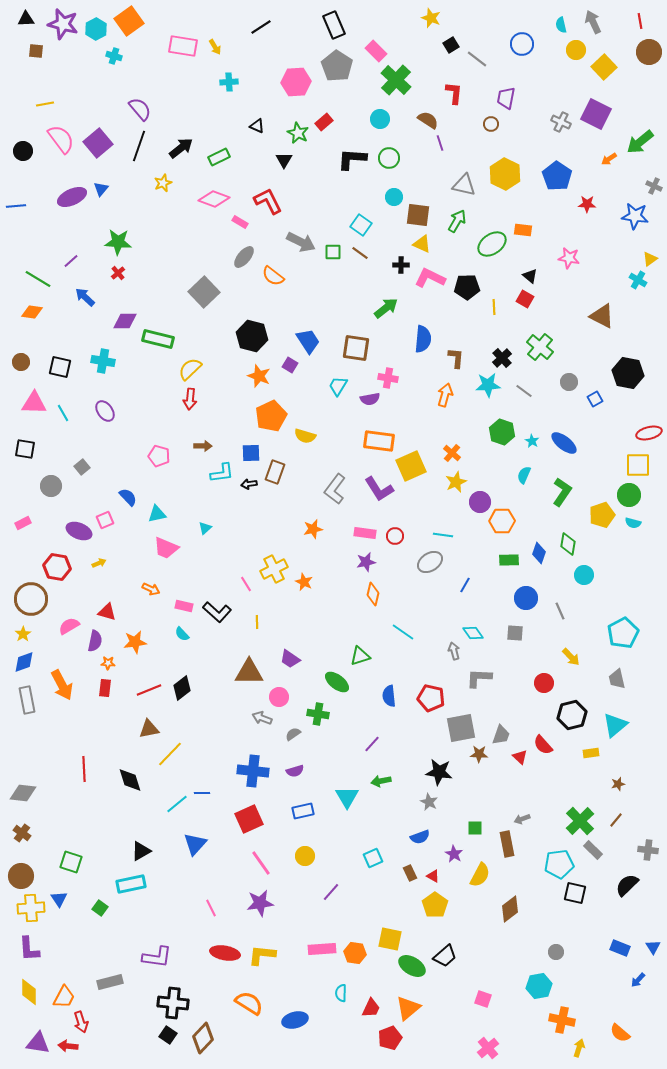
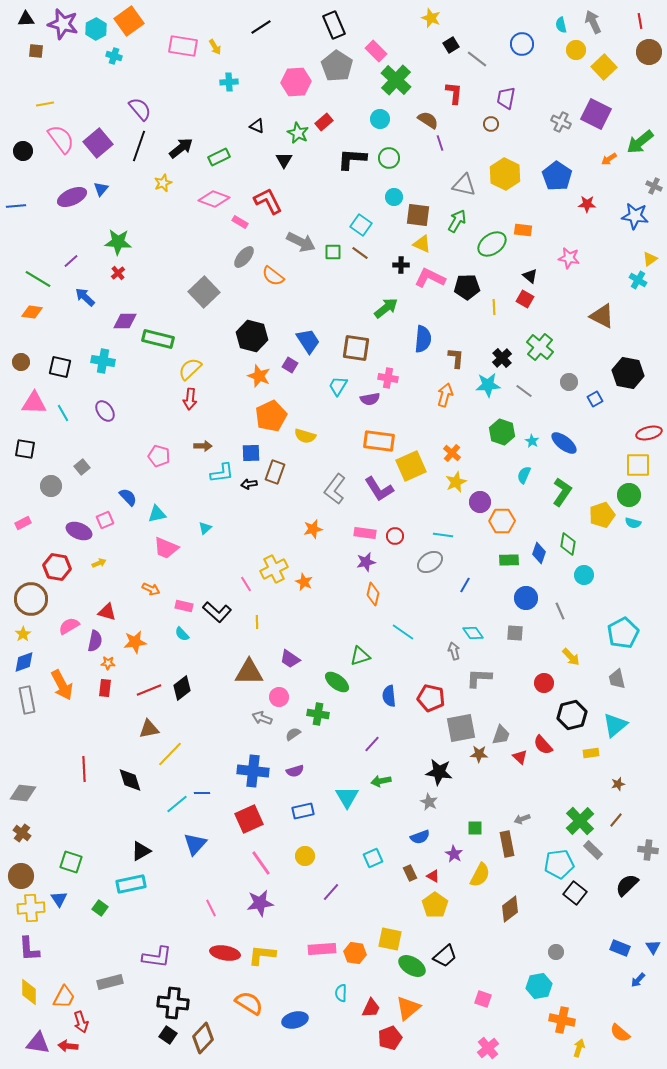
black square at (575, 893): rotated 25 degrees clockwise
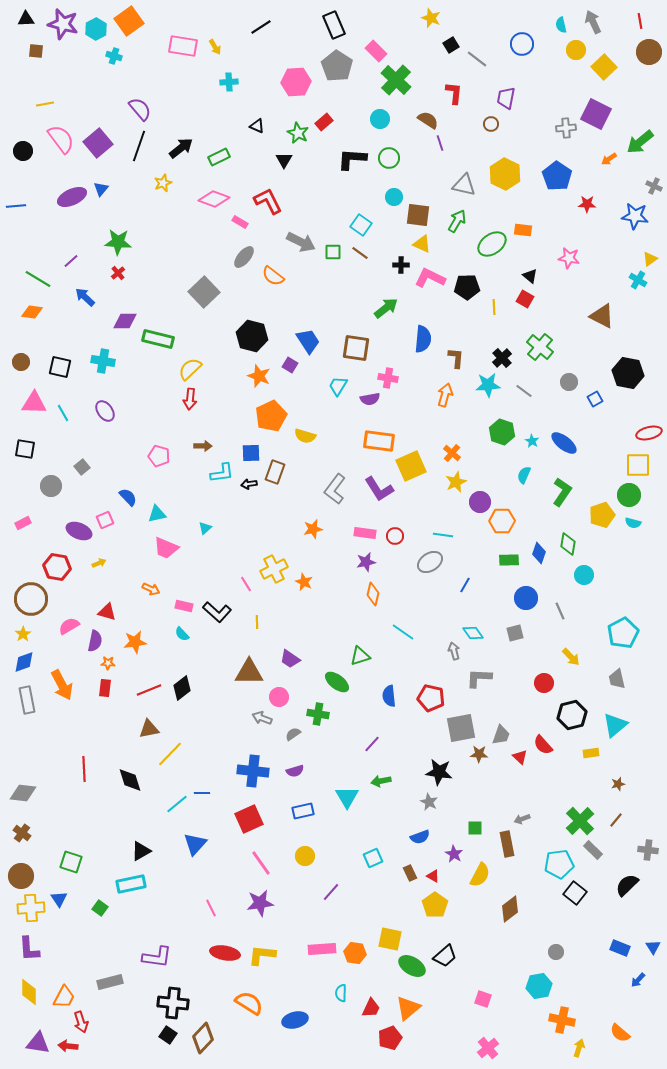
gray cross at (561, 122): moved 5 px right, 6 px down; rotated 30 degrees counterclockwise
gray square at (515, 633): rotated 18 degrees counterclockwise
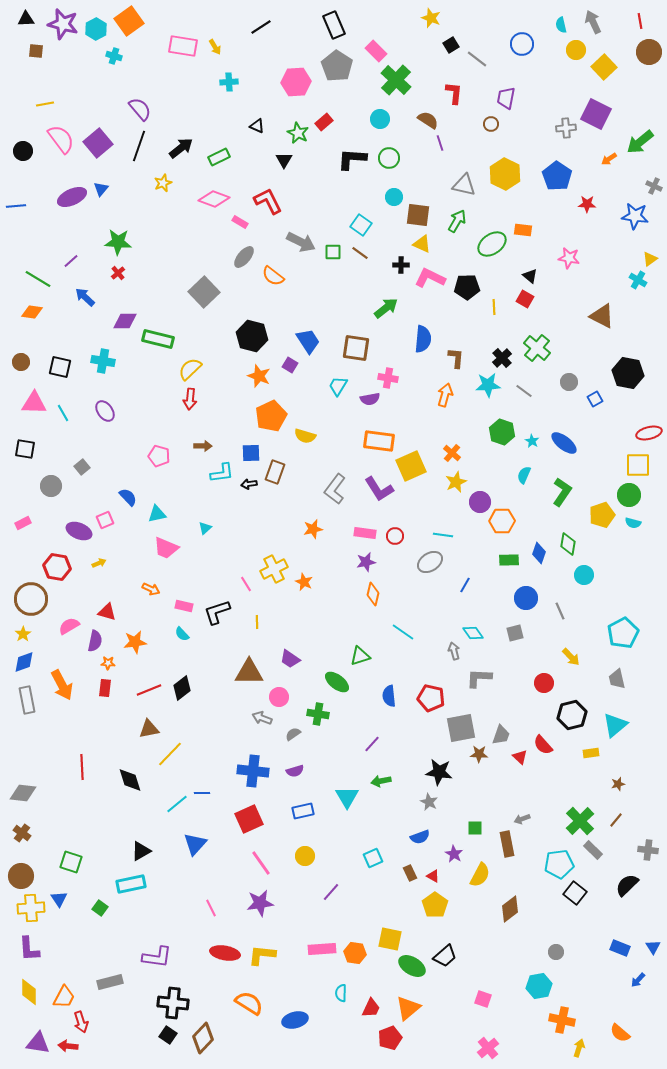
green cross at (540, 347): moved 3 px left, 1 px down
black L-shape at (217, 612): rotated 120 degrees clockwise
red line at (84, 769): moved 2 px left, 2 px up
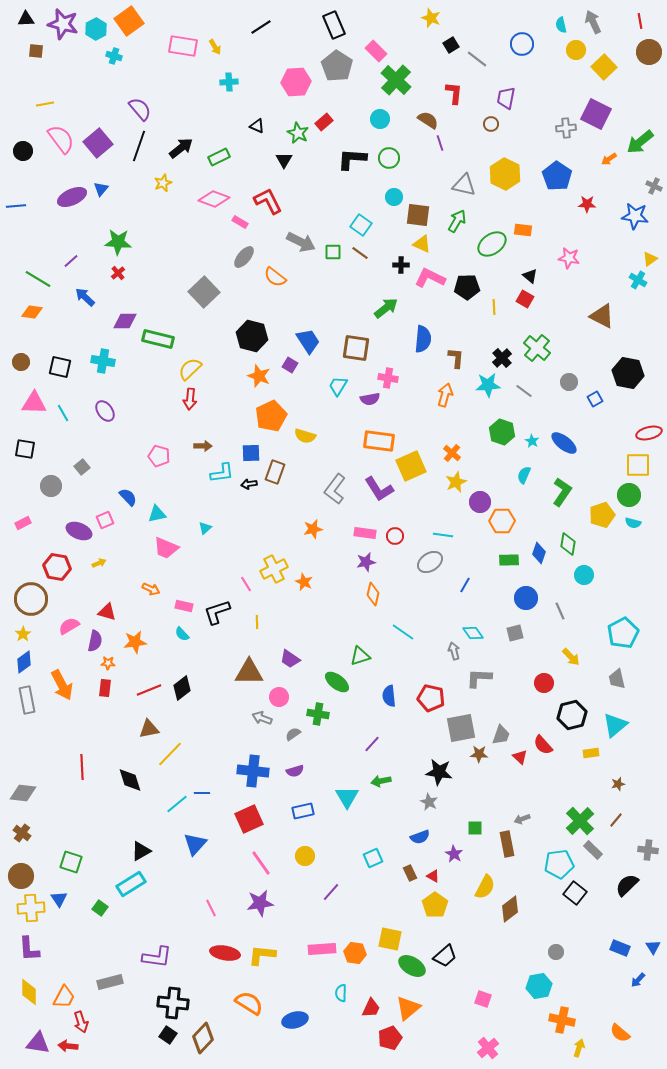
orange semicircle at (273, 276): moved 2 px right, 1 px down
blue diamond at (24, 662): rotated 15 degrees counterclockwise
yellow semicircle at (480, 875): moved 5 px right, 12 px down
cyan rectangle at (131, 884): rotated 20 degrees counterclockwise
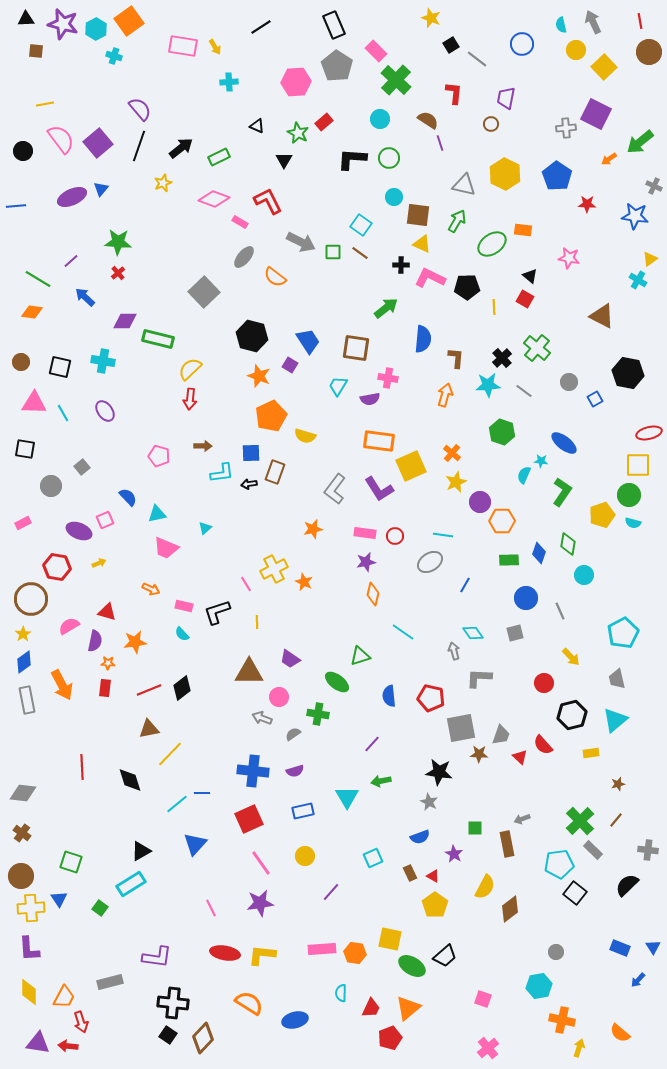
cyan star at (532, 441): moved 9 px right, 20 px down; rotated 24 degrees counterclockwise
cyan triangle at (615, 725): moved 5 px up
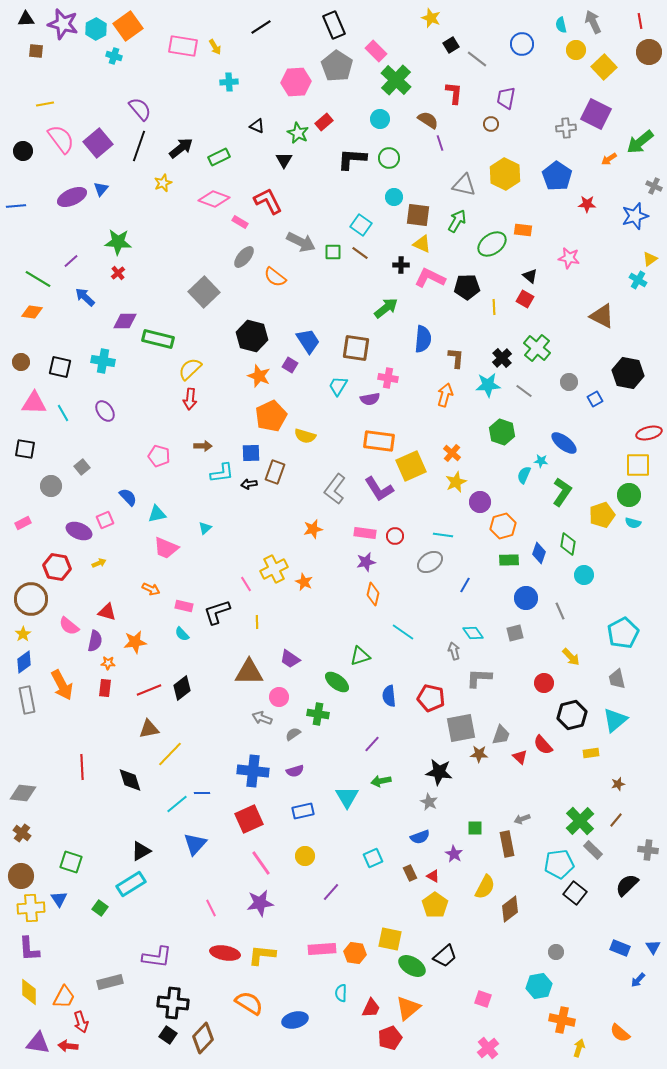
orange square at (129, 21): moved 1 px left, 5 px down
blue star at (635, 216): rotated 24 degrees counterclockwise
orange hexagon at (502, 521): moved 1 px right, 5 px down; rotated 15 degrees counterclockwise
pink semicircle at (69, 626): rotated 110 degrees counterclockwise
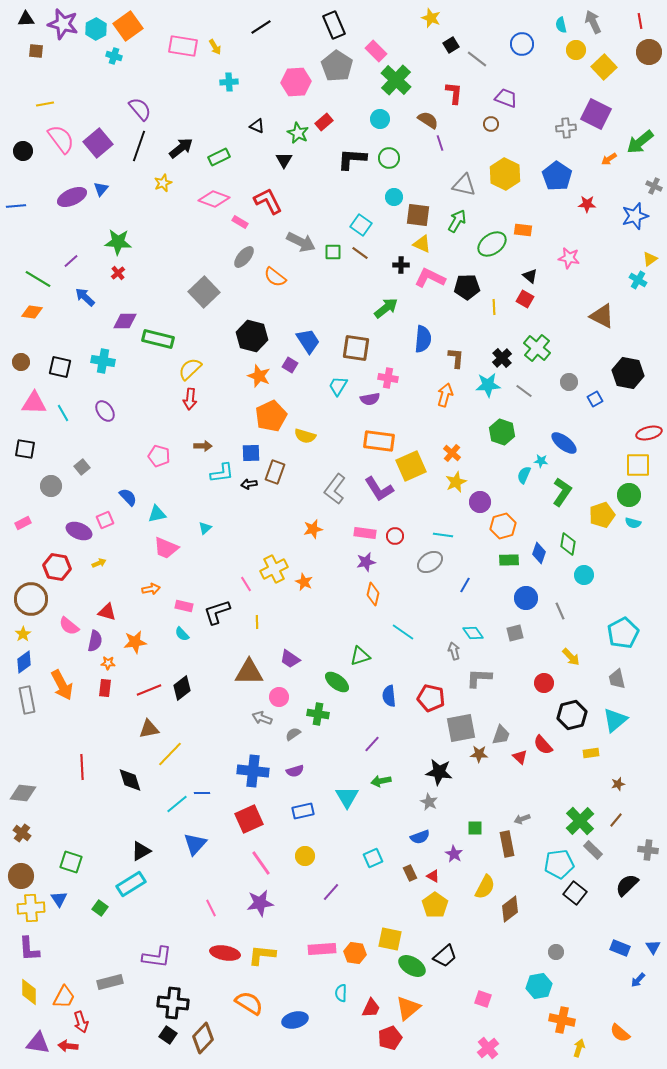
purple trapezoid at (506, 98): rotated 100 degrees clockwise
orange arrow at (151, 589): rotated 36 degrees counterclockwise
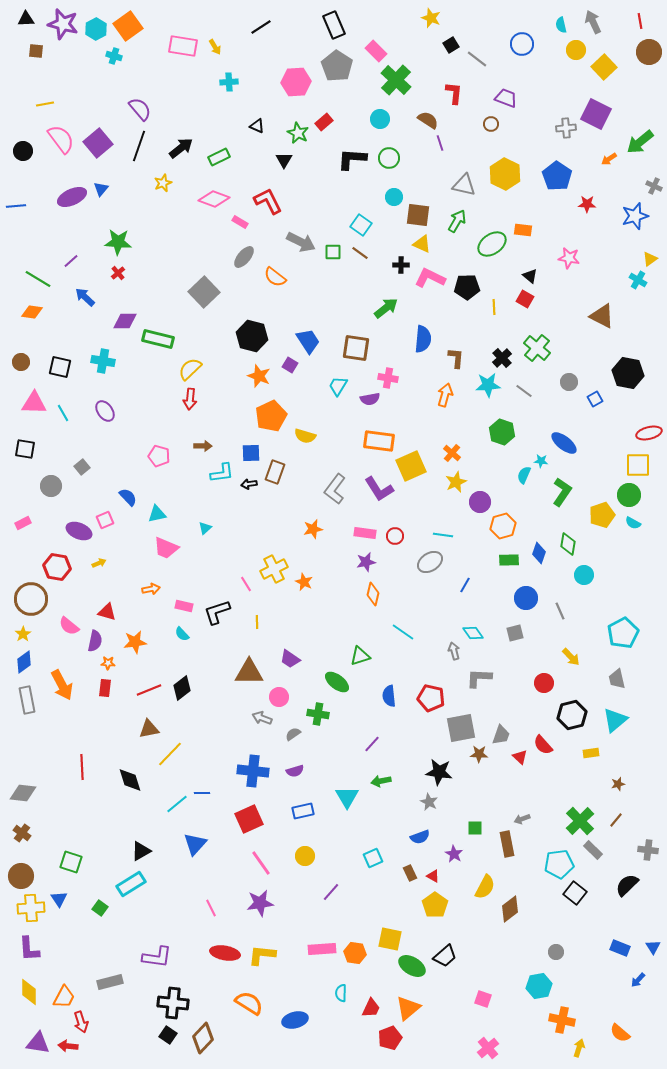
cyan semicircle at (633, 523): rotated 14 degrees clockwise
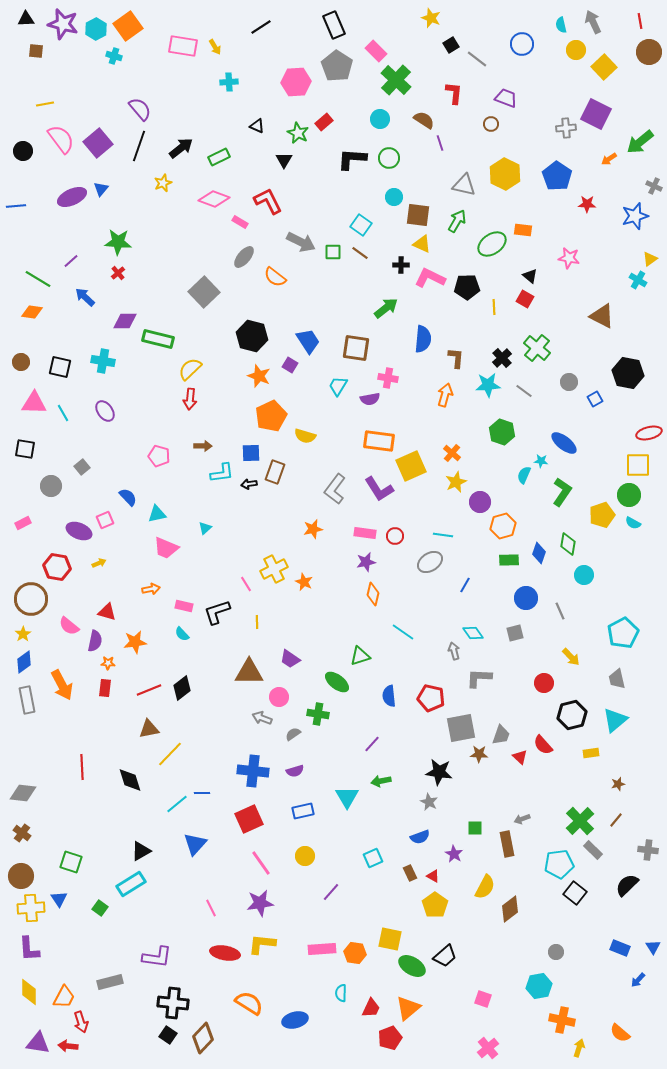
brown semicircle at (428, 120): moved 4 px left
yellow L-shape at (262, 955): moved 11 px up
